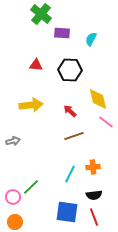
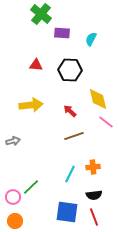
orange circle: moved 1 px up
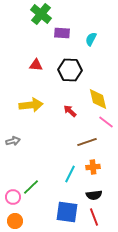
brown line: moved 13 px right, 6 px down
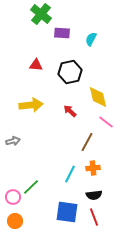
black hexagon: moved 2 px down; rotated 15 degrees counterclockwise
yellow diamond: moved 2 px up
brown line: rotated 42 degrees counterclockwise
orange cross: moved 1 px down
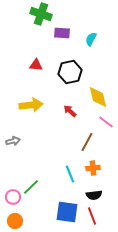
green cross: rotated 20 degrees counterclockwise
cyan line: rotated 48 degrees counterclockwise
red line: moved 2 px left, 1 px up
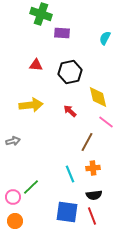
cyan semicircle: moved 14 px right, 1 px up
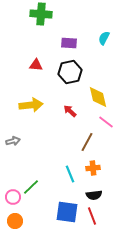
green cross: rotated 15 degrees counterclockwise
purple rectangle: moved 7 px right, 10 px down
cyan semicircle: moved 1 px left
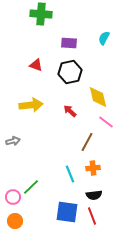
red triangle: rotated 16 degrees clockwise
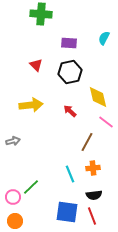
red triangle: rotated 24 degrees clockwise
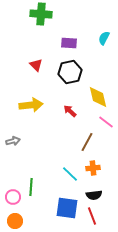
cyan line: rotated 24 degrees counterclockwise
green line: rotated 42 degrees counterclockwise
blue square: moved 4 px up
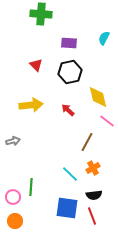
red arrow: moved 2 px left, 1 px up
pink line: moved 1 px right, 1 px up
orange cross: rotated 24 degrees counterclockwise
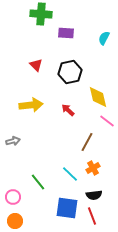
purple rectangle: moved 3 px left, 10 px up
green line: moved 7 px right, 5 px up; rotated 42 degrees counterclockwise
